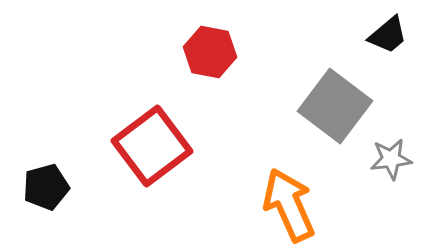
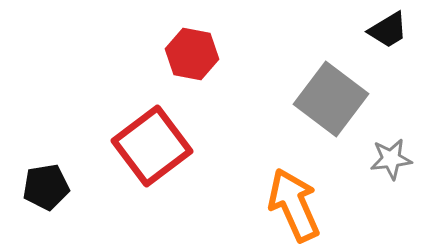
black trapezoid: moved 5 px up; rotated 9 degrees clockwise
red hexagon: moved 18 px left, 2 px down
gray square: moved 4 px left, 7 px up
black pentagon: rotated 6 degrees clockwise
orange arrow: moved 5 px right
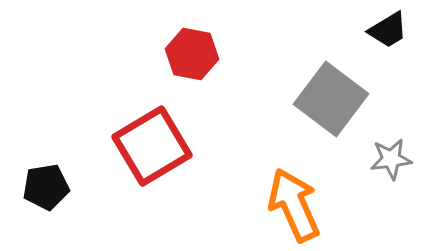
red square: rotated 6 degrees clockwise
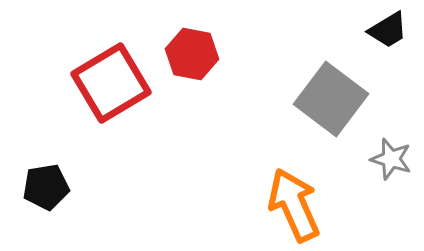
red square: moved 41 px left, 63 px up
gray star: rotated 24 degrees clockwise
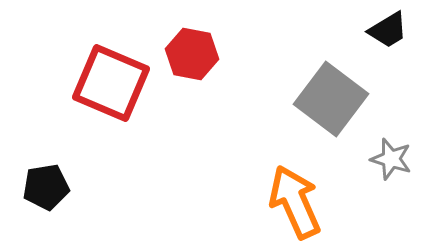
red square: rotated 36 degrees counterclockwise
orange arrow: moved 1 px right, 3 px up
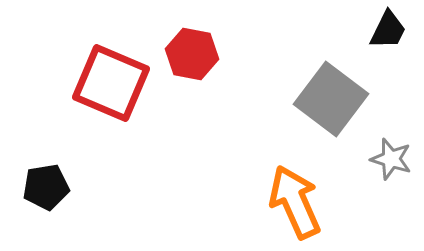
black trapezoid: rotated 33 degrees counterclockwise
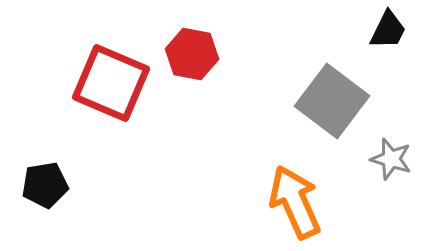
gray square: moved 1 px right, 2 px down
black pentagon: moved 1 px left, 2 px up
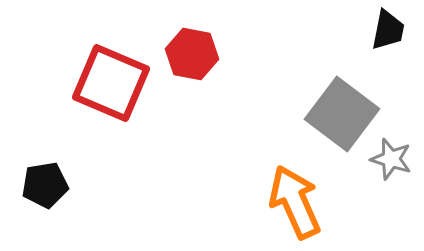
black trapezoid: rotated 15 degrees counterclockwise
gray square: moved 10 px right, 13 px down
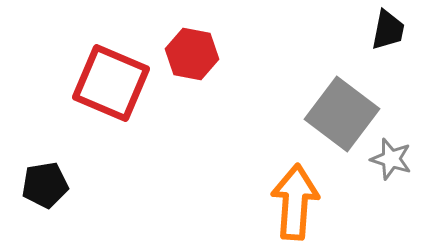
orange arrow: rotated 28 degrees clockwise
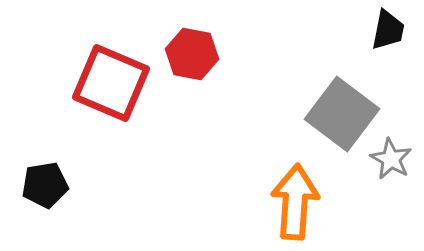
gray star: rotated 12 degrees clockwise
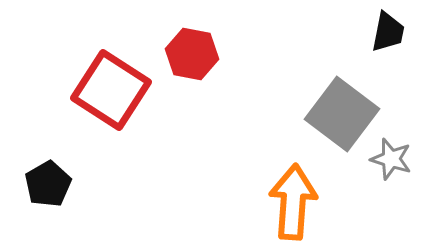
black trapezoid: moved 2 px down
red square: moved 7 px down; rotated 10 degrees clockwise
gray star: rotated 12 degrees counterclockwise
black pentagon: moved 3 px right, 1 px up; rotated 21 degrees counterclockwise
orange arrow: moved 2 px left
